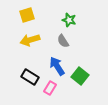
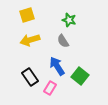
black rectangle: rotated 24 degrees clockwise
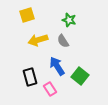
yellow arrow: moved 8 px right
black rectangle: rotated 18 degrees clockwise
pink rectangle: moved 1 px down; rotated 64 degrees counterclockwise
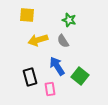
yellow square: rotated 21 degrees clockwise
pink rectangle: rotated 24 degrees clockwise
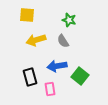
yellow arrow: moved 2 px left
blue arrow: rotated 66 degrees counterclockwise
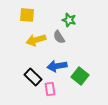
gray semicircle: moved 4 px left, 4 px up
black rectangle: moved 3 px right; rotated 30 degrees counterclockwise
